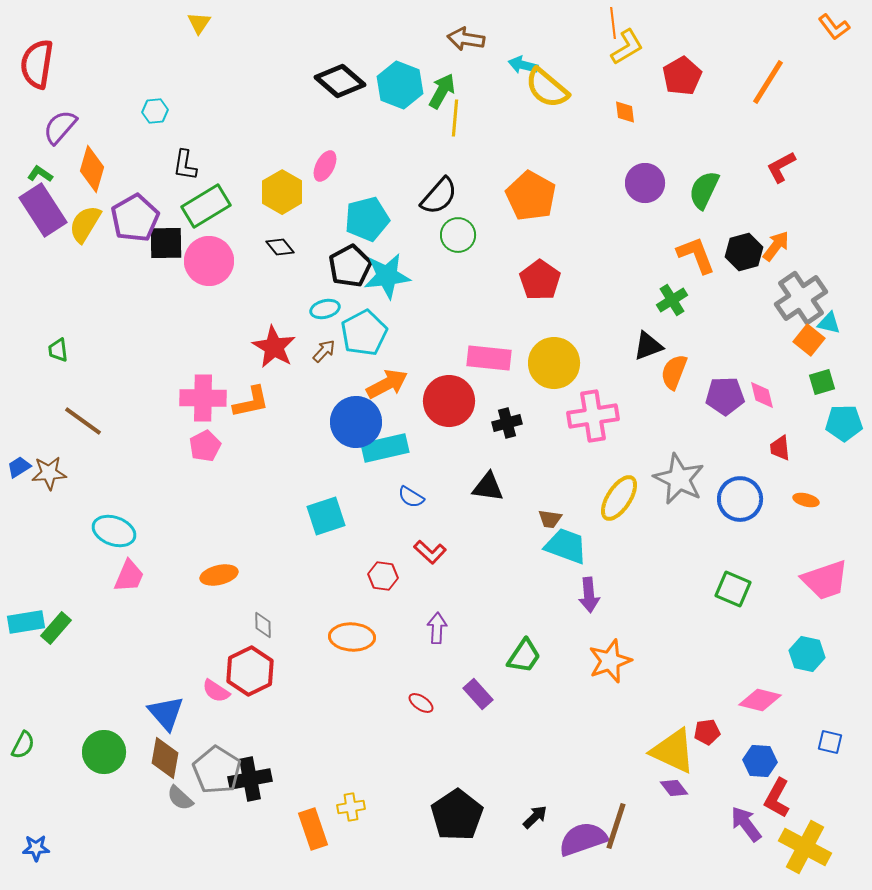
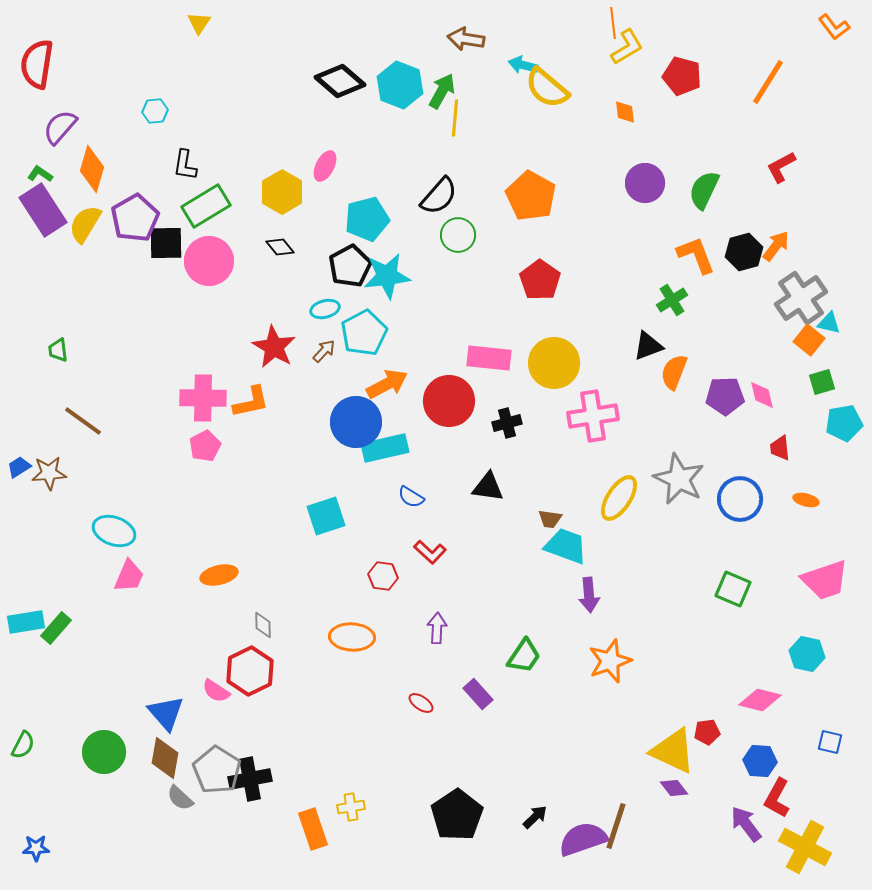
red pentagon at (682, 76): rotated 27 degrees counterclockwise
cyan pentagon at (844, 423): rotated 9 degrees counterclockwise
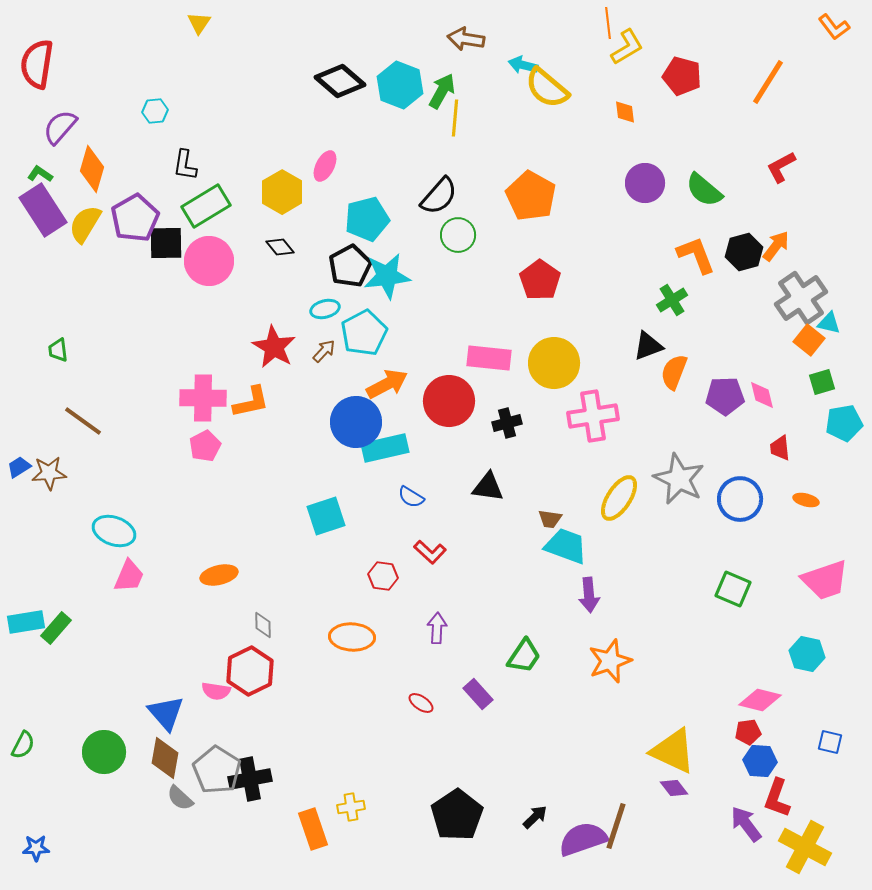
orange line at (613, 23): moved 5 px left
green semicircle at (704, 190): rotated 75 degrees counterclockwise
pink semicircle at (216, 691): rotated 24 degrees counterclockwise
red pentagon at (707, 732): moved 41 px right
red L-shape at (777, 798): rotated 9 degrees counterclockwise
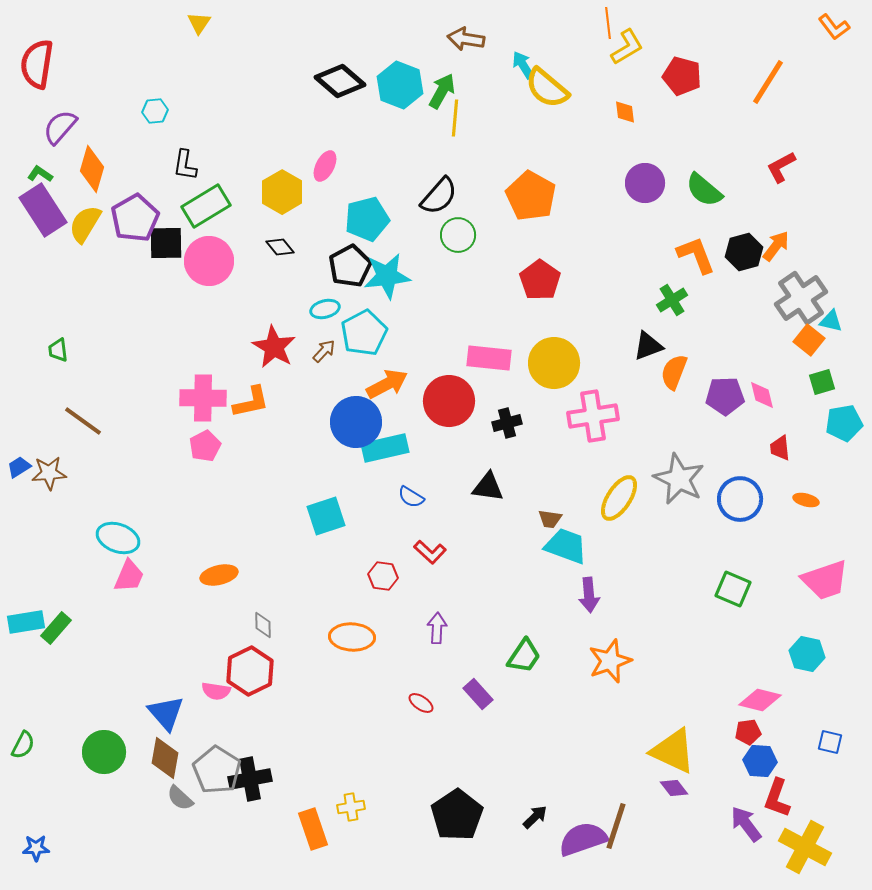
cyan arrow at (523, 65): rotated 44 degrees clockwise
cyan triangle at (829, 323): moved 2 px right, 2 px up
cyan ellipse at (114, 531): moved 4 px right, 7 px down
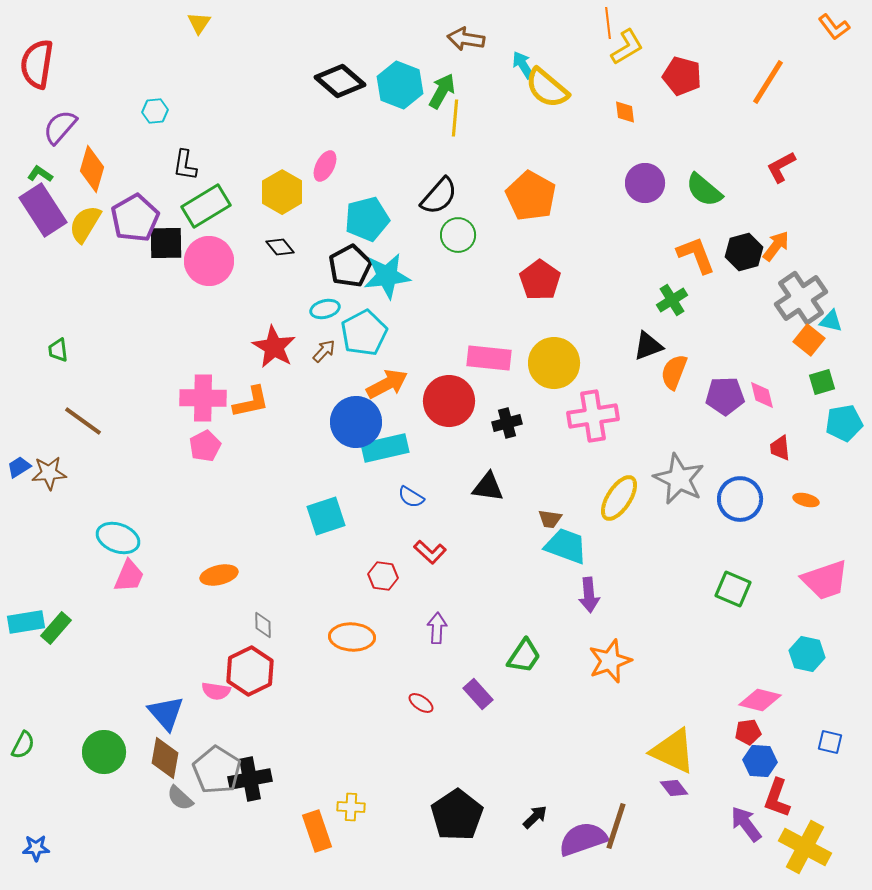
yellow cross at (351, 807): rotated 12 degrees clockwise
orange rectangle at (313, 829): moved 4 px right, 2 px down
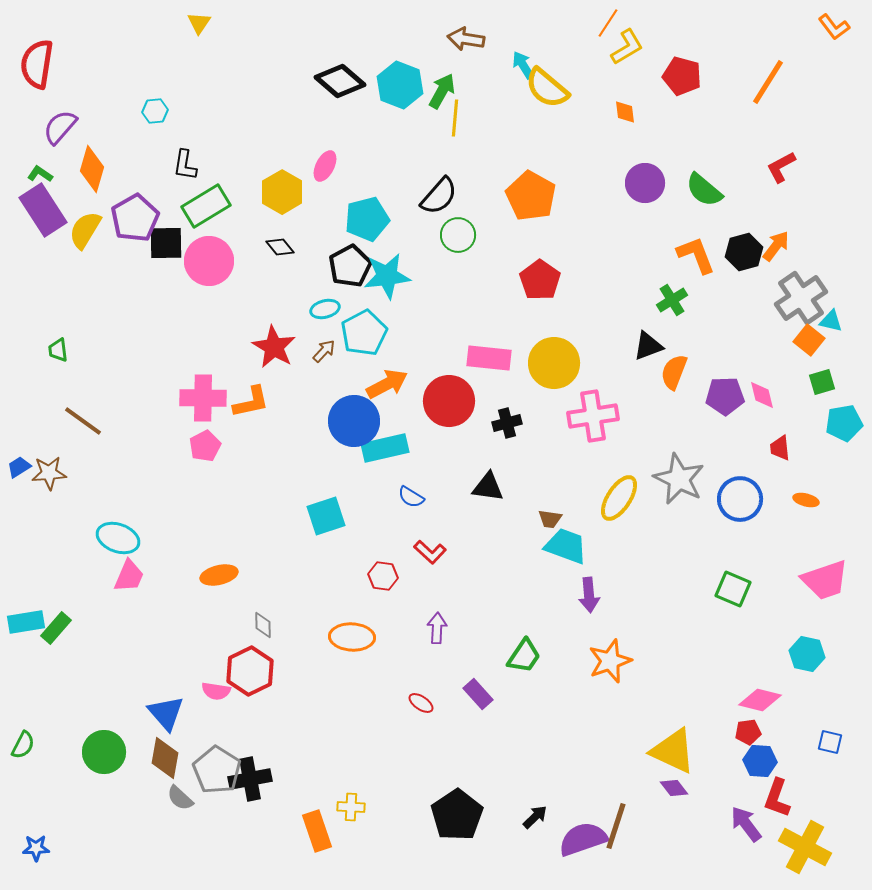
orange line at (608, 23): rotated 40 degrees clockwise
yellow semicircle at (85, 224): moved 6 px down
blue circle at (356, 422): moved 2 px left, 1 px up
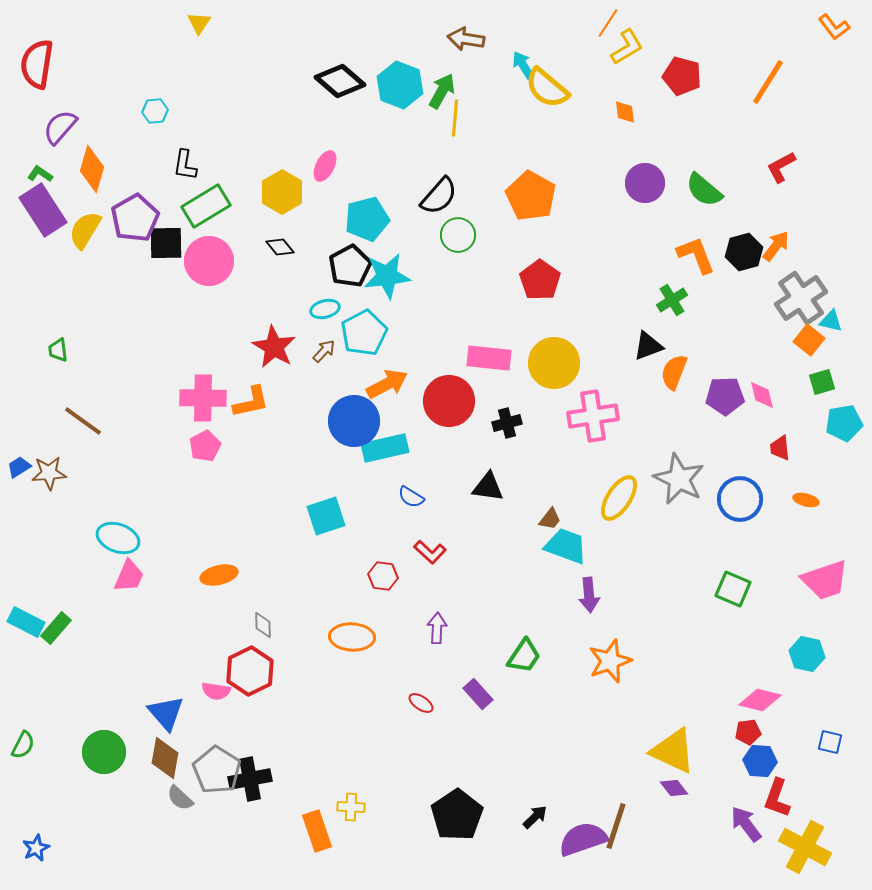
brown trapezoid at (550, 519): rotated 60 degrees counterclockwise
cyan rectangle at (26, 622): rotated 36 degrees clockwise
blue star at (36, 848): rotated 24 degrees counterclockwise
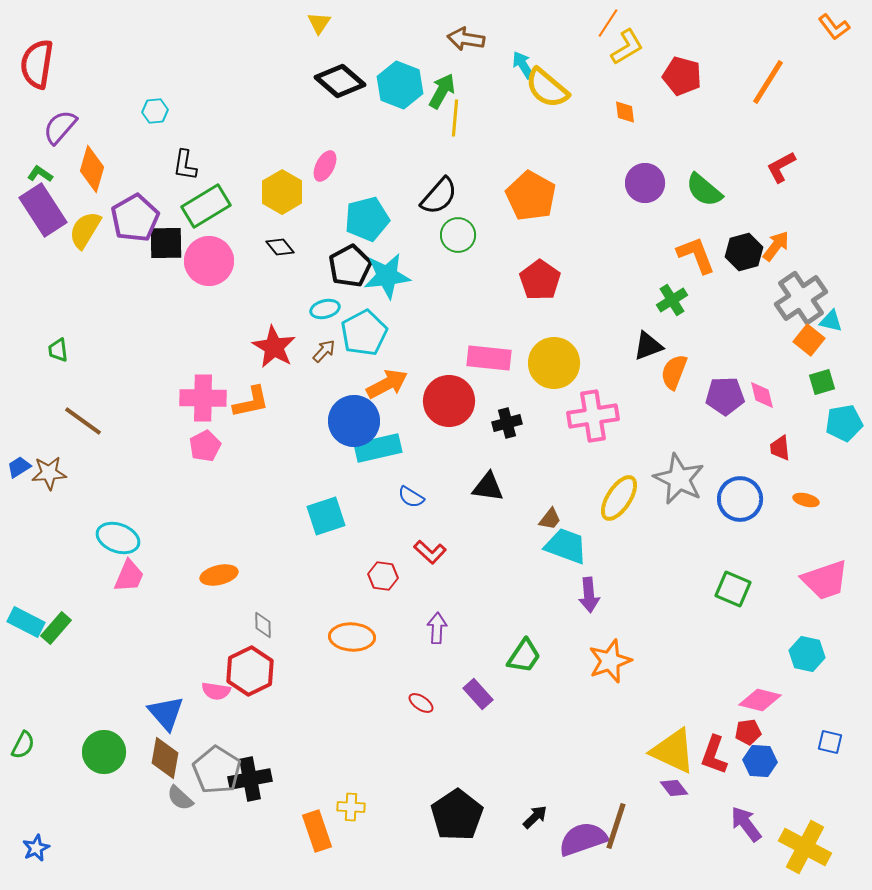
yellow triangle at (199, 23): moved 120 px right
cyan rectangle at (385, 448): moved 7 px left
red L-shape at (777, 798): moved 63 px left, 43 px up
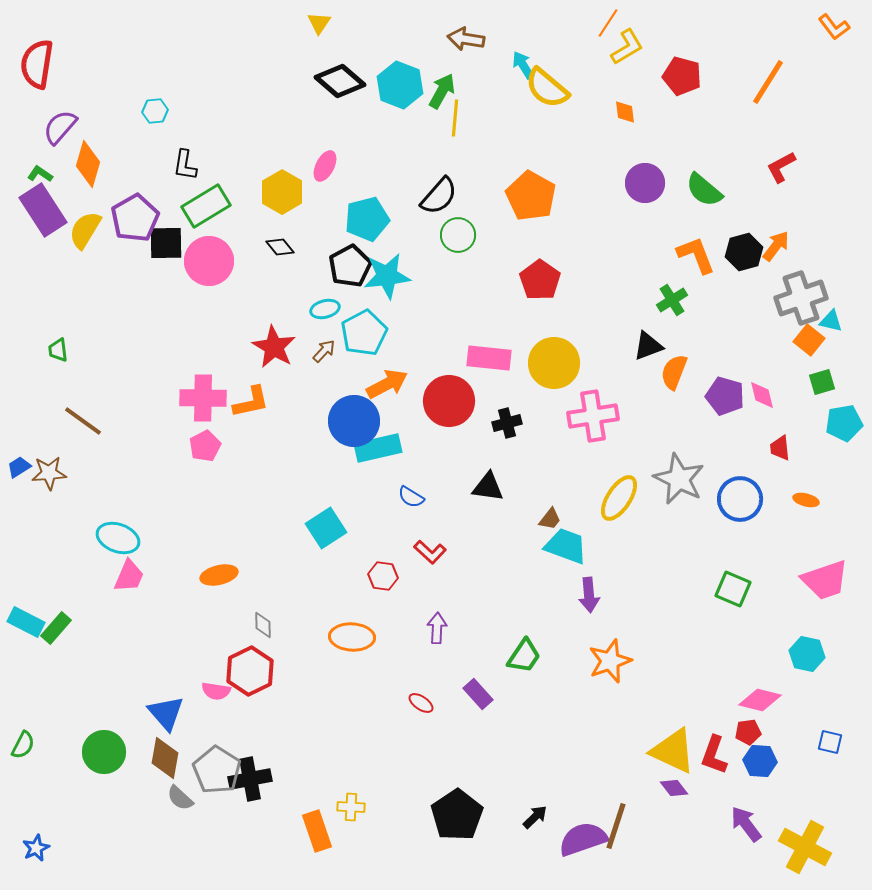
orange diamond at (92, 169): moved 4 px left, 5 px up
gray cross at (801, 298): rotated 15 degrees clockwise
purple pentagon at (725, 396): rotated 18 degrees clockwise
cyan square at (326, 516): moved 12 px down; rotated 15 degrees counterclockwise
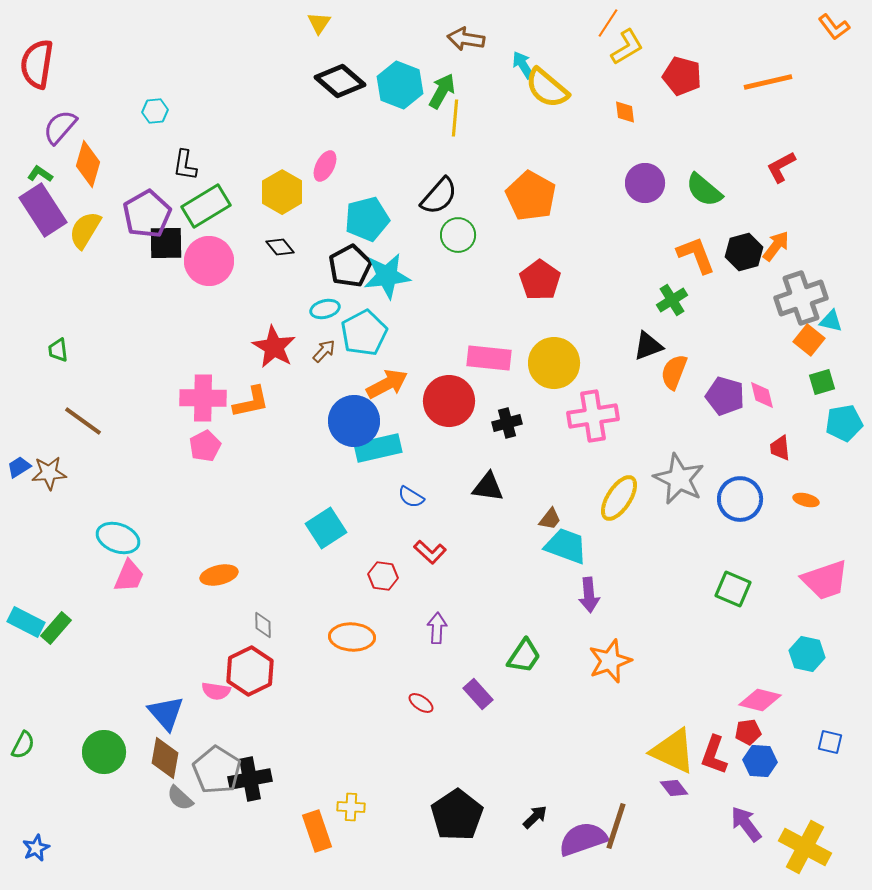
orange line at (768, 82): rotated 45 degrees clockwise
purple pentagon at (135, 218): moved 12 px right, 4 px up
